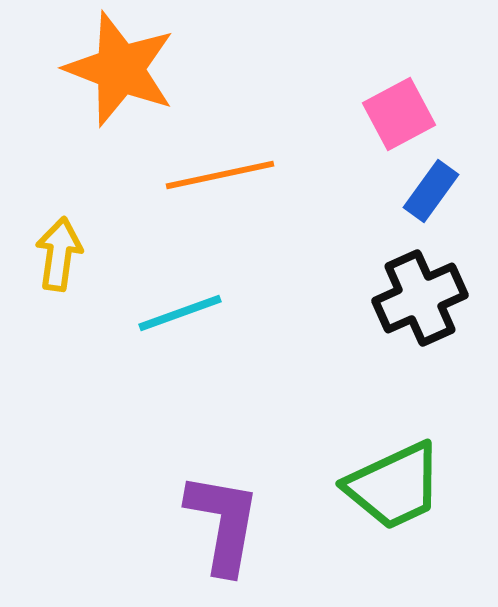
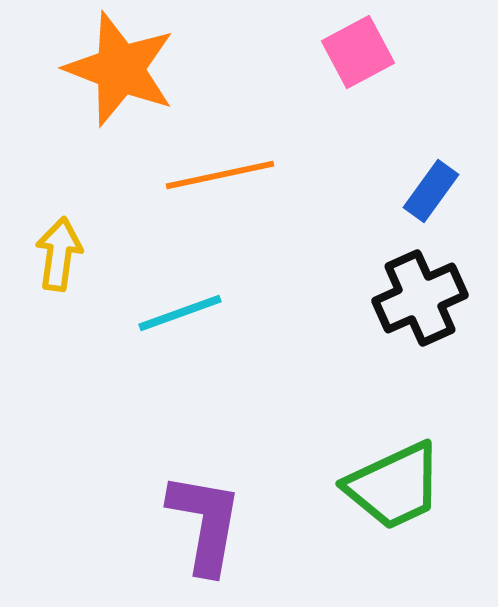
pink square: moved 41 px left, 62 px up
purple L-shape: moved 18 px left
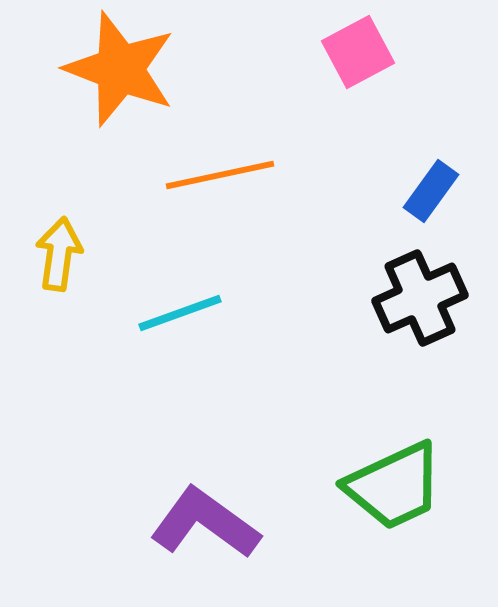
purple L-shape: rotated 64 degrees counterclockwise
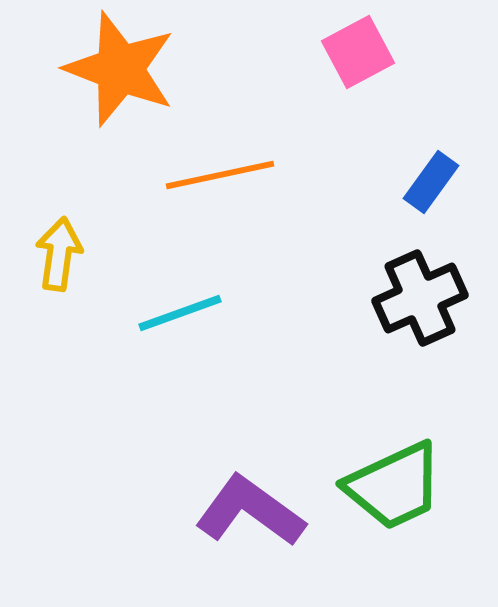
blue rectangle: moved 9 px up
purple L-shape: moved 45 px right, 12 px up
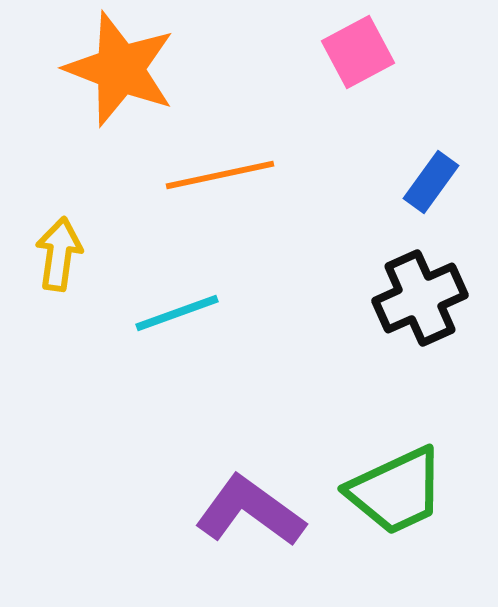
cyan line: moved 3 px left
green trapezoid: moved 2 px right, 5 px down
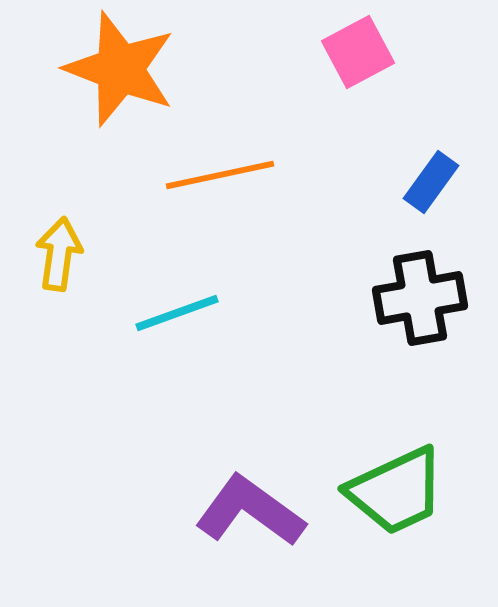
black cross: rotated 14 degrees clockwise
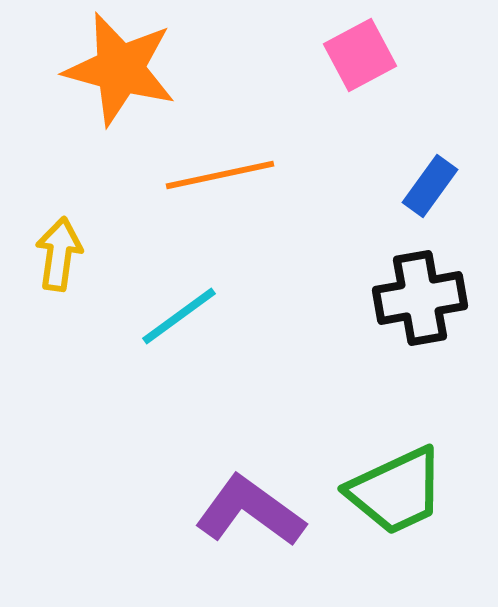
pink square: moved 2 px right, 3 px down
orange star: rotated 6 degrees counterclockwise
blue rectangle: moved 1 px left, 4 px down
cyan line: moved 2 px right, 3 px down; rotated 16 degrees counterclockwise
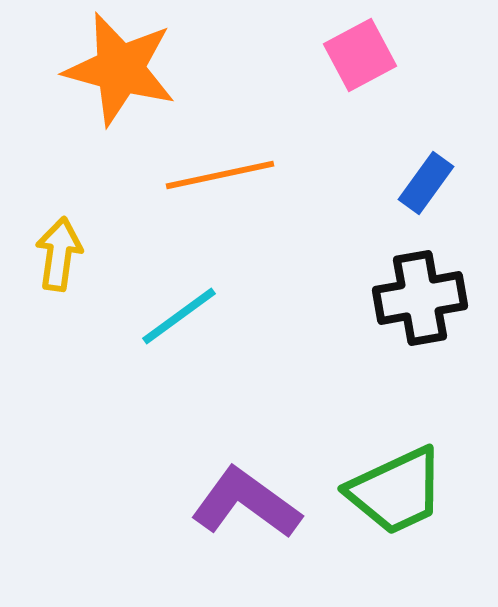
blue rectangle: moved 4 px left, 3 px up
purple L-shape: moved 4 px left, 8 px up
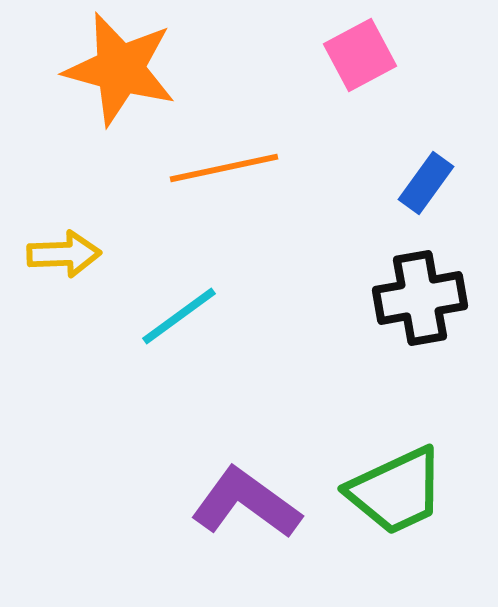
orange line: moved 4 px right, 7 px up
yellow arrow: moved 5 px right; rotated 80 degrees clockwise
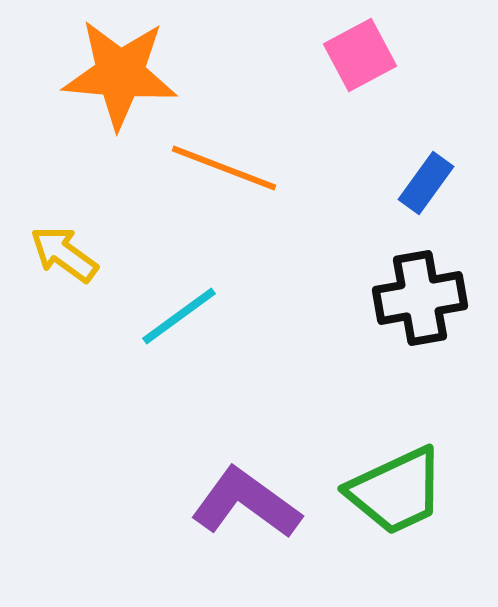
orange star: moved 5 px down; rotated 10 degrees counterclockwise
orange line: rotated 33 degrees clockwise
yellow arrow: rotated 142 degrees counterclockwise
